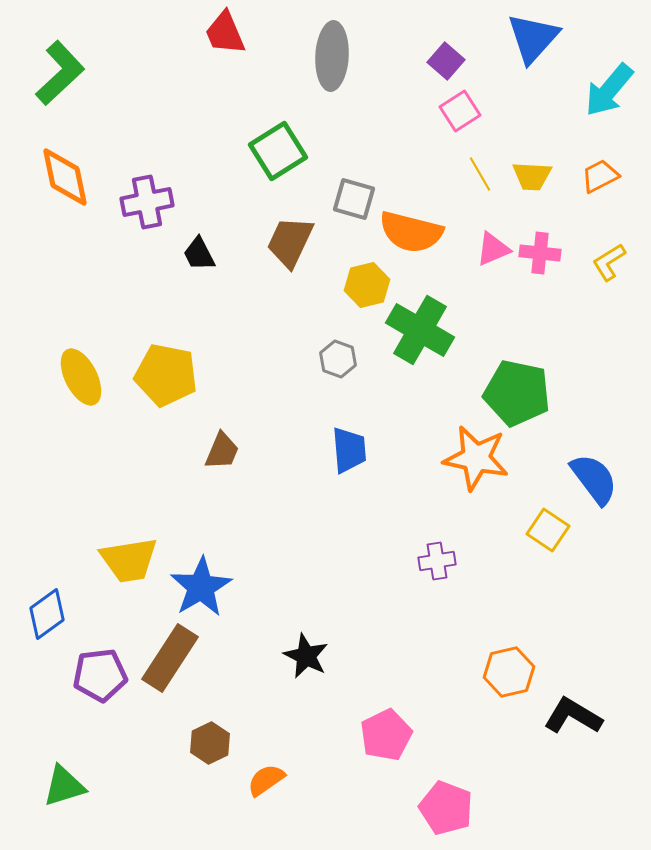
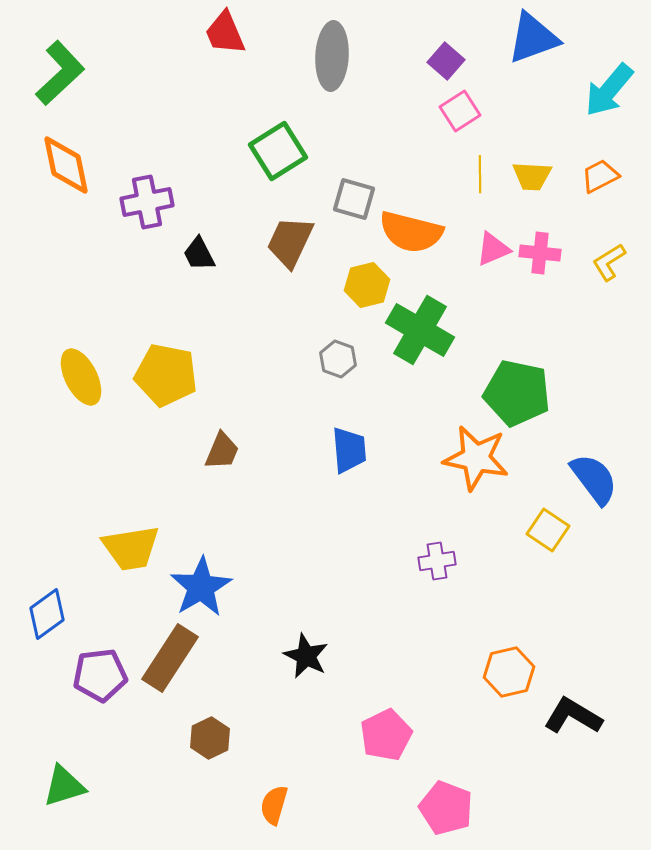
blue triangle at (533, 38): rotated 28 degrees clockwise
yellow line at (480, 174): rotated 30 degrees clockwise
orange diamond at (65, 177): moved 1 px right, 12 px up
yellow trapezoid at (129, 560): moved 2 px right, 12 px up
brown hexagon at (210, 743): moved 5 px up
orange semicircle at (266, 780): moved 8 px right, 25 px down; rotated 39 degrees counterclockwise
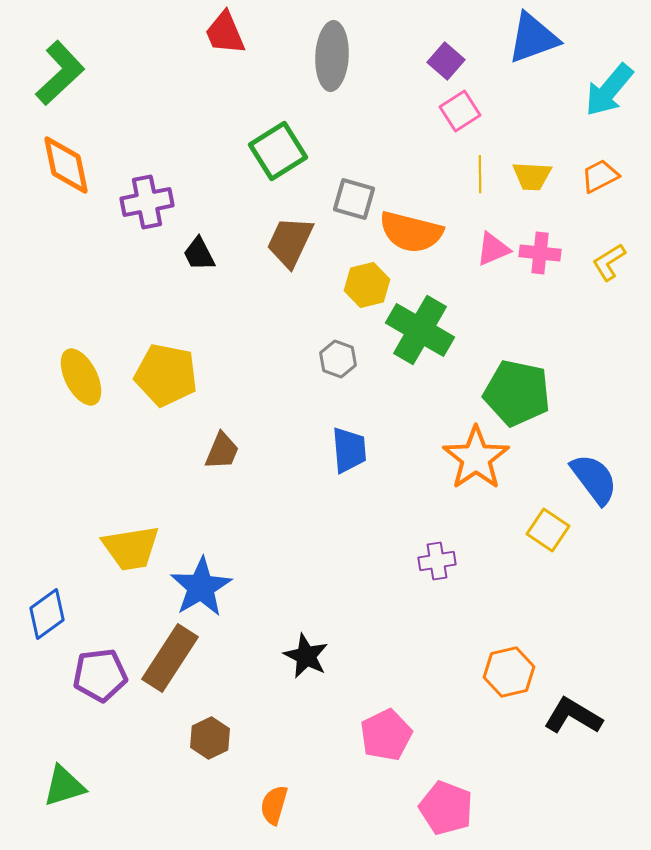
orange star at (476, 458): rotated 26 degrees clockwise
